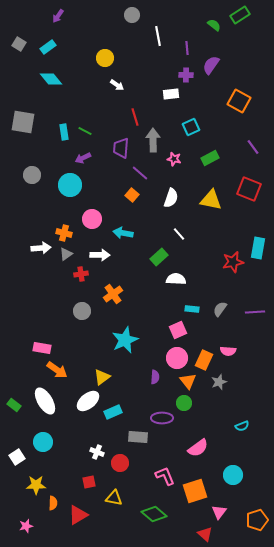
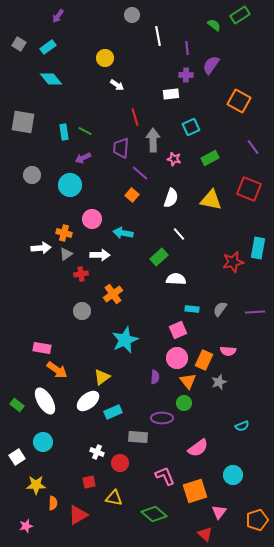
green rectangle at (14, 405): moved 3 px right
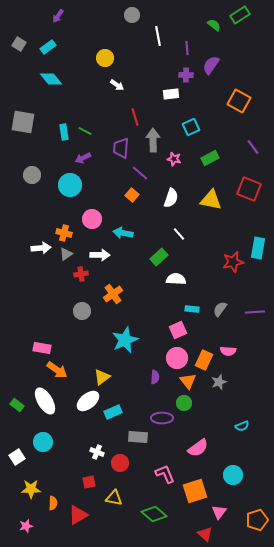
pink L-shape at (165, 476): moved 2 px up
yellow star at (36, 485): moved 5 px left, 4 px down
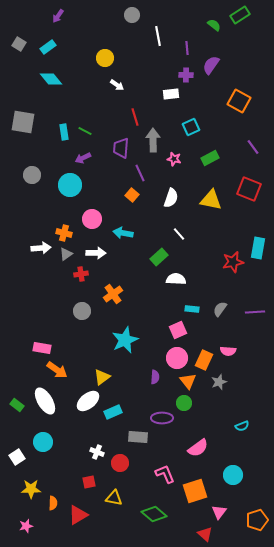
purple line at (140, 173): rotated 24 degrees clockwise
white arrow at (100, 255): moved 4 px left, 2 px up
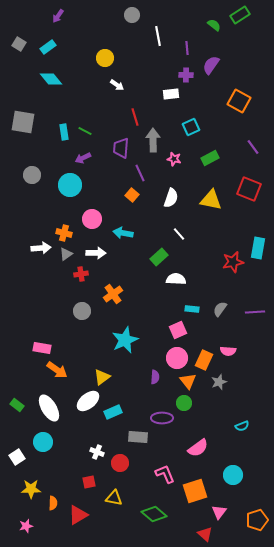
white ellipse at (45, 401): moved 4 px right, 7 px down
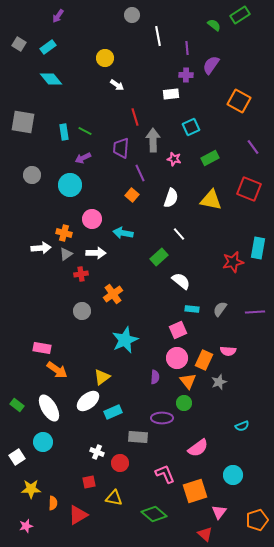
white semicircle at (176, 279): moved 5 px right, 2 px down; rotated 36 degrees clockwise
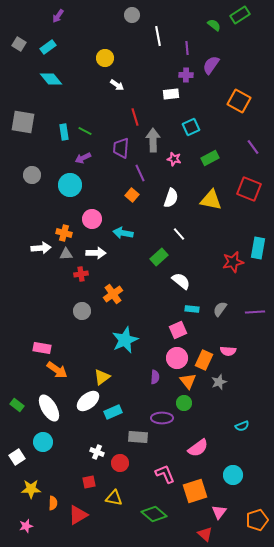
gray triangle at (66, 254): rotated 32 degrees clockwise
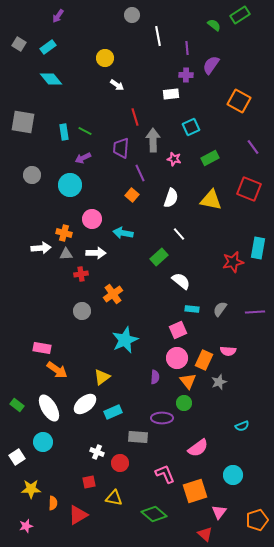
white ellipse at (88, 401): moved 3 px left, 3 px down
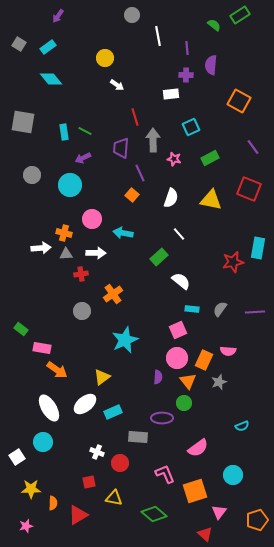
purple semicircle at (211, 65): rotated 30 degrees counterclockwise
purple semicircle at (155, 377): moved 3 px right
green rectangle at (17, 405): moved 4 px right, 76 px up
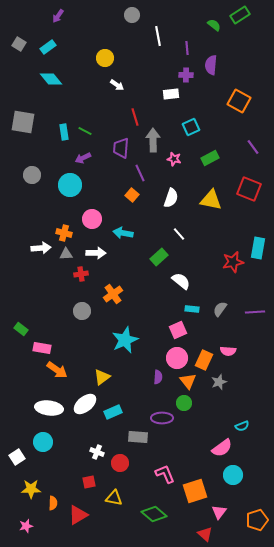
white ellipse at (49, 408): rotated 52 degrees counterclockwise
pink semicircle at (198, 448): moved 24 px right
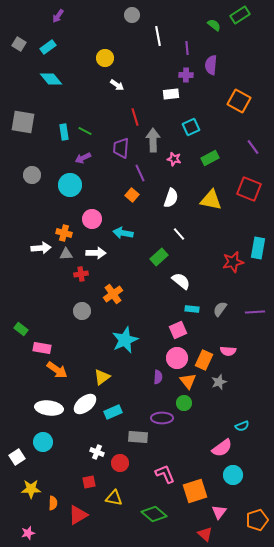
pink star at (26, 526): moved 2 px right, 7 px down
